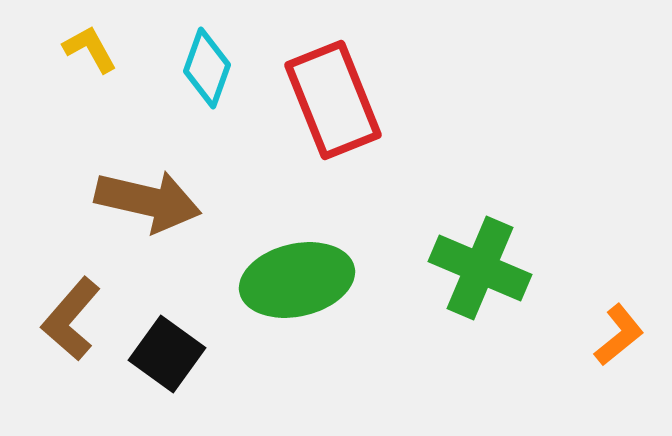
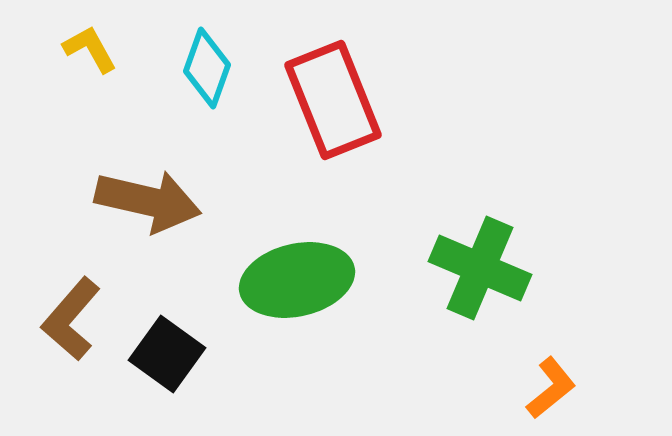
orange L-shape: moved 68 px left, 53 px down
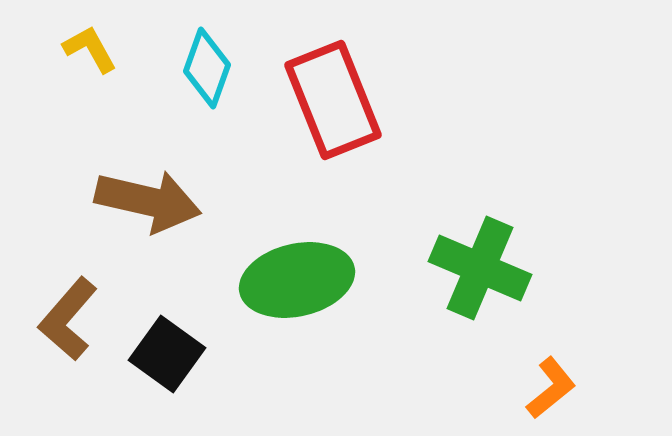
brown L-shape: moved 3 px left
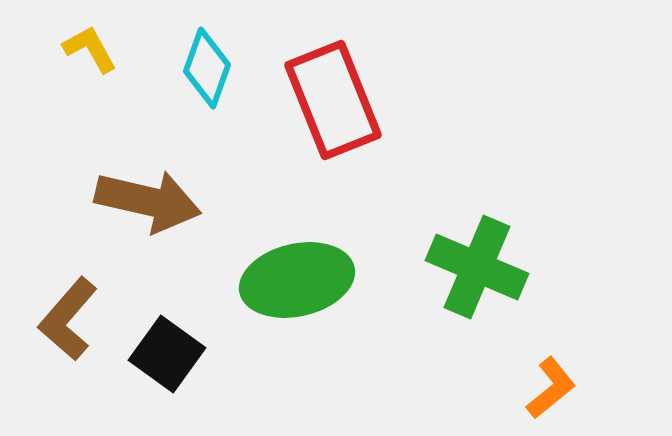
green cross: moved 3 px left, 1 px up
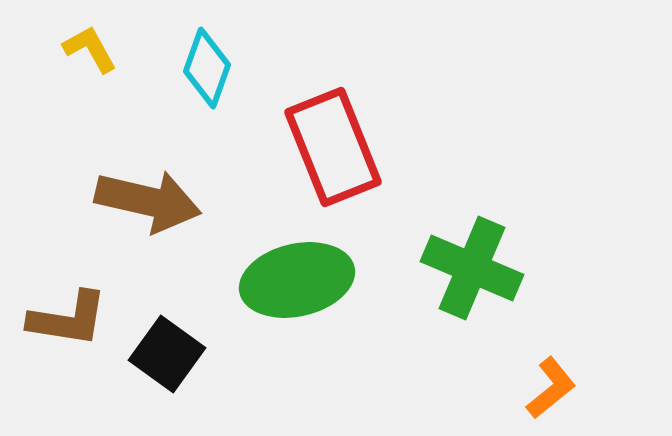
red rectangle: moved 47 px down
green cross: moved 5 px left, 1 px down
brown L-shape: rotated 122 degrees counterclockwise
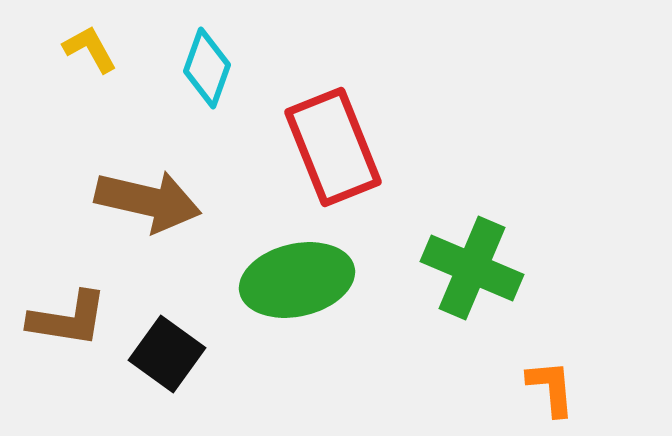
orange L-shape: rotated 56 degrees counterclockwise
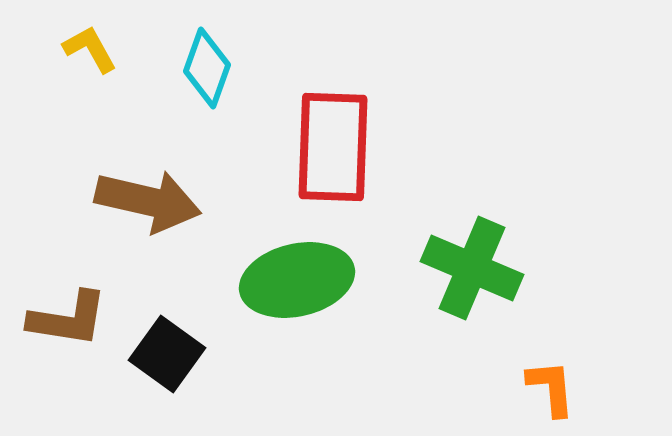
red rectangle: rotated 24 degrees clockwise
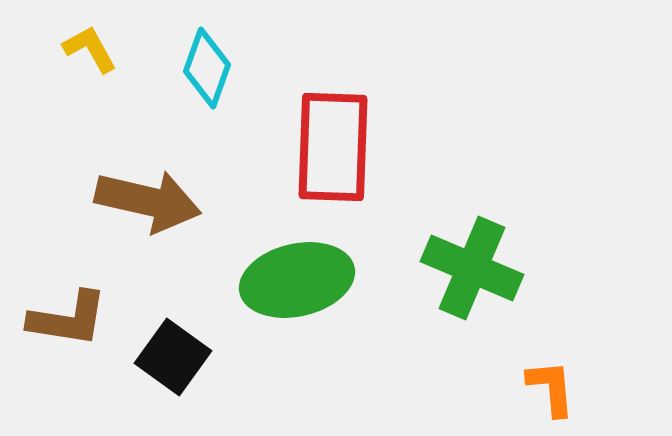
black square: moved 6 px right, 3 px down
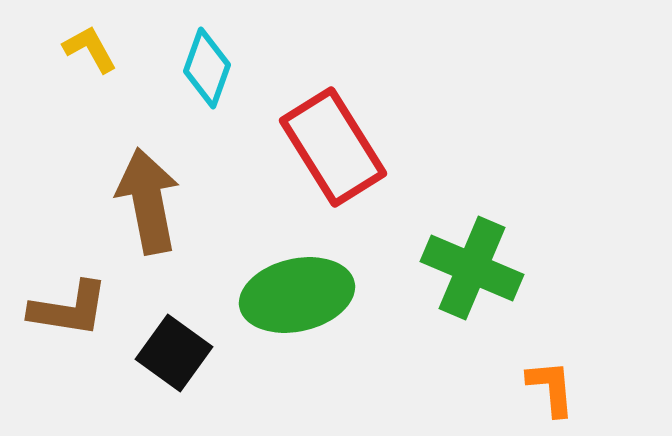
red rectangle: rotated 34 degrees counterclockwise
brown arrow: rotated 114 degrees counterclockwise
green ellipse: moved 15 px down
brown L-shape: moved 1 px right, 10 px up
black square: moved 1 px right, 4 px up
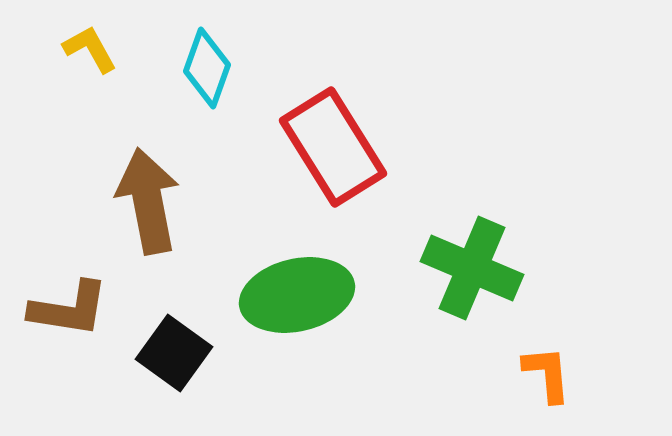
orange L-shape: moved 4 px left, 14 px up
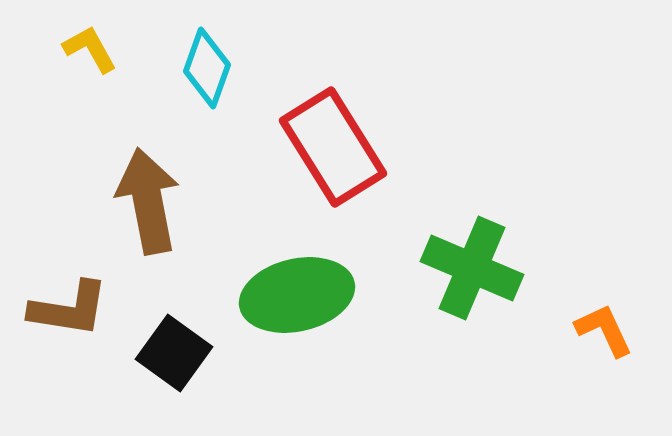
orange L-shape: moved 57 px right, 44 px up; rotated 20 degrees counterclockwise
